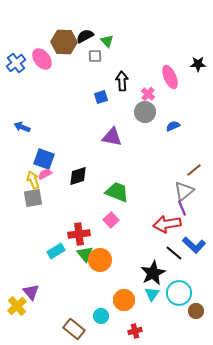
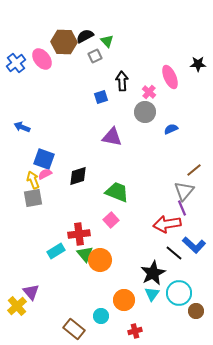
gray square at (95, 56): rotated 24 degrees counterclockwise
pink cross at (148, 94): moved 1 px right, 2 px up
blue semicircle at (173, 126): moved 2 px left, 3 px down
gray triangle at (184, 191): rotated 10 degrees counterclockwise
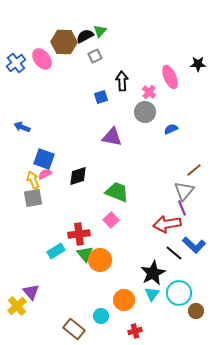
green triangle at (107, 41): moved 7 px left, 10 px up; rotated 24 degrees clockwise
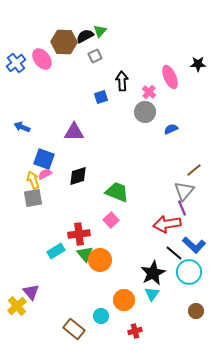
purple triangle at (112, 137): moved 38 px left, 5 px up; rotated 10 degrees counterclockwise
cyan circle at (179, 293): moved 10 px right, 21 px up
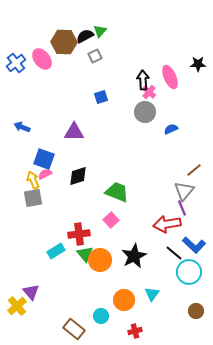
black arrow at (122, 81): moved 21 px right, 1 px up
black star at (153, 273): moved 19 px left, 17 px up
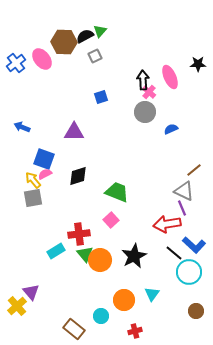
yellow arrow at (33, 180): rotated 18 degrees counterclockwise
gray triangle at (184, 191): rotated 45 degrees counterclockwise
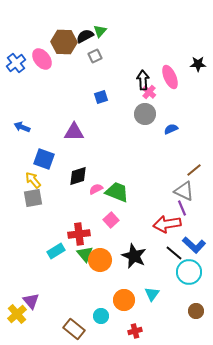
gray circle at (145, 112): moved 2 px down
pink semicircle at (45, 174): moved 51 px right, 15 px down
black star at (134, 256): rotated 20 degrees counterclockwise
purple triangle at (31, 292): moved 9 px down
yellow cross at (17, 306): moved 8 px down
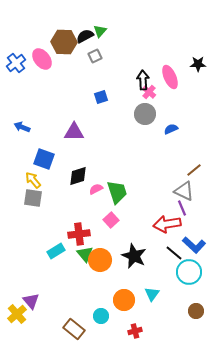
green trapezoid at (117, 192): rotated 50 degrees clockwise
gray square at (33, 198): rotated 18 degrees clockwise
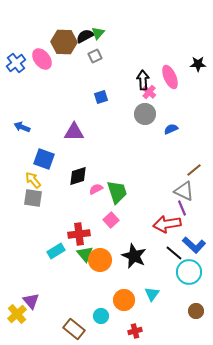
green triangle at (100, 31): moved 2 px left, 2 px down
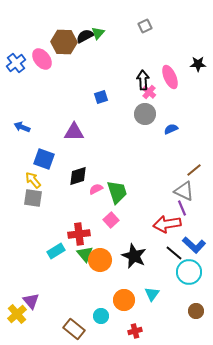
gray square at (95, 56): moved 50 px right, 30 px up
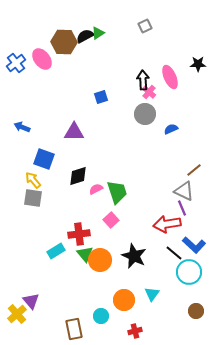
green triangle at (98, 33): rotated 16 degrees clockwise
brown rectangle at (74, 329): rotated 40 degrees clockwise
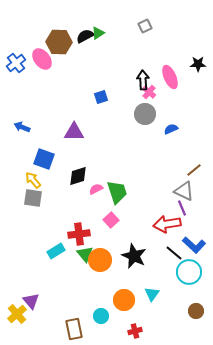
brown hexagon at (64, 42): moved 5 px left
